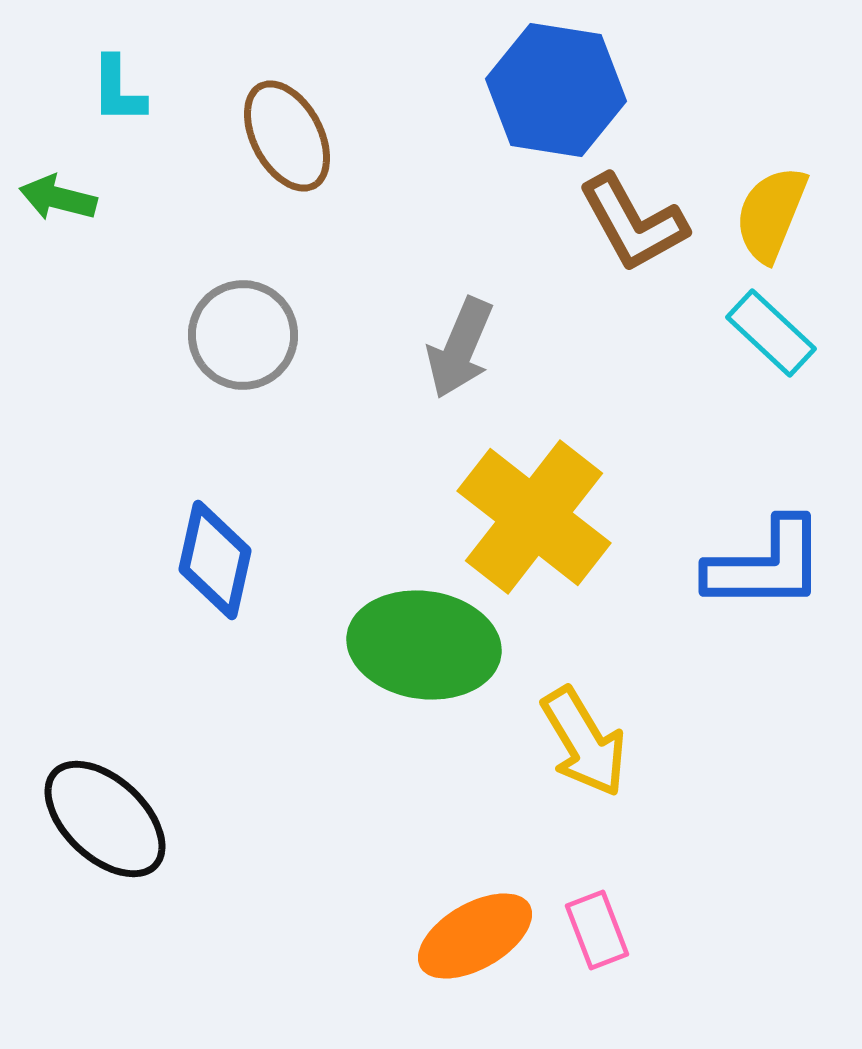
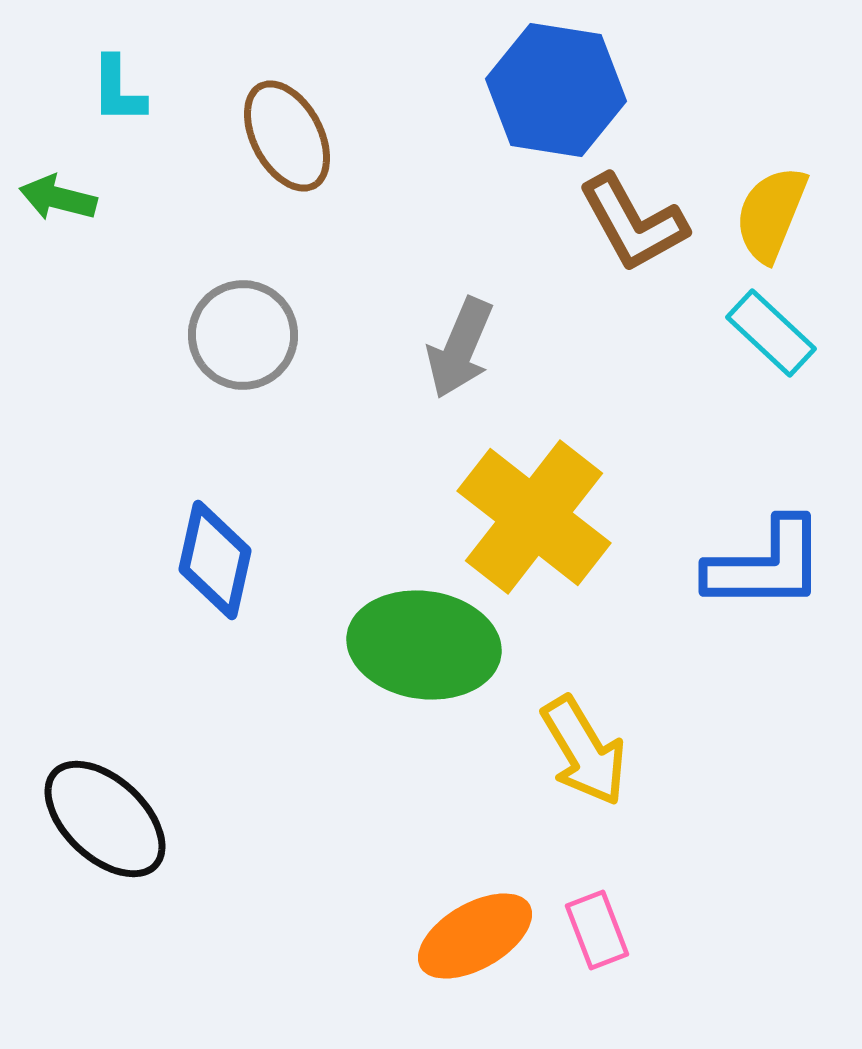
yellow arrow: moved 9 px down
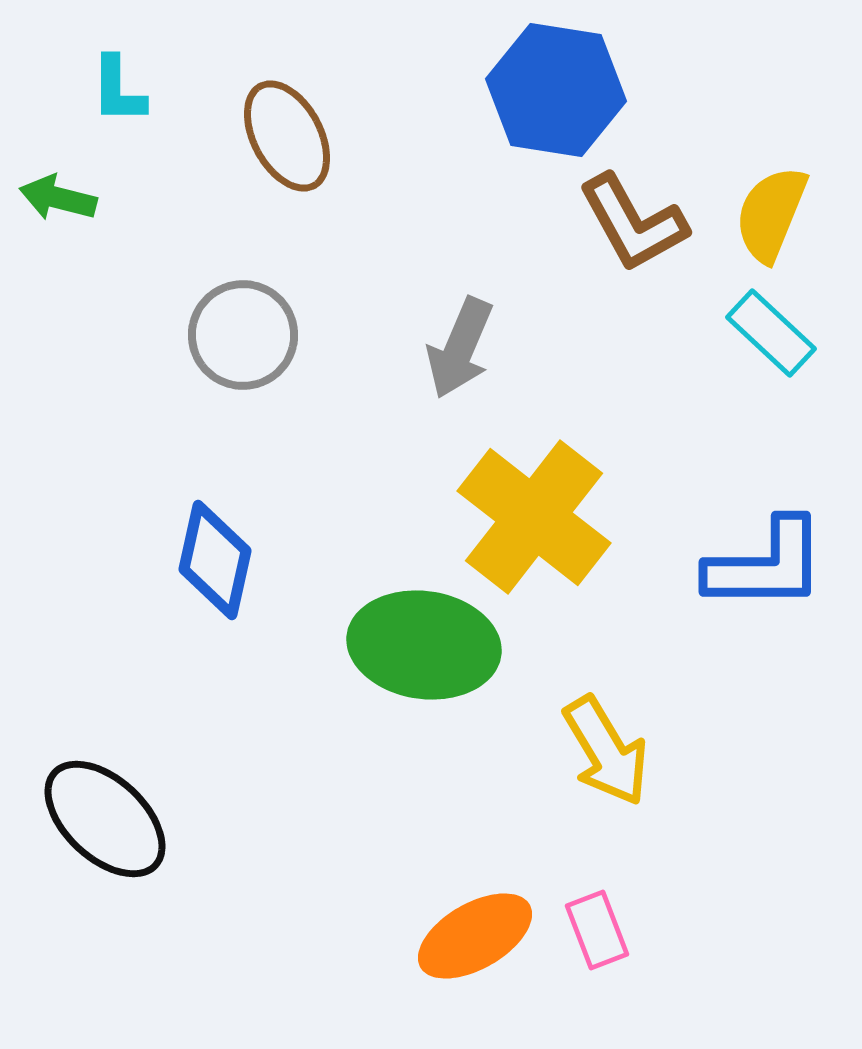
yellow arrow: moved 22 px right
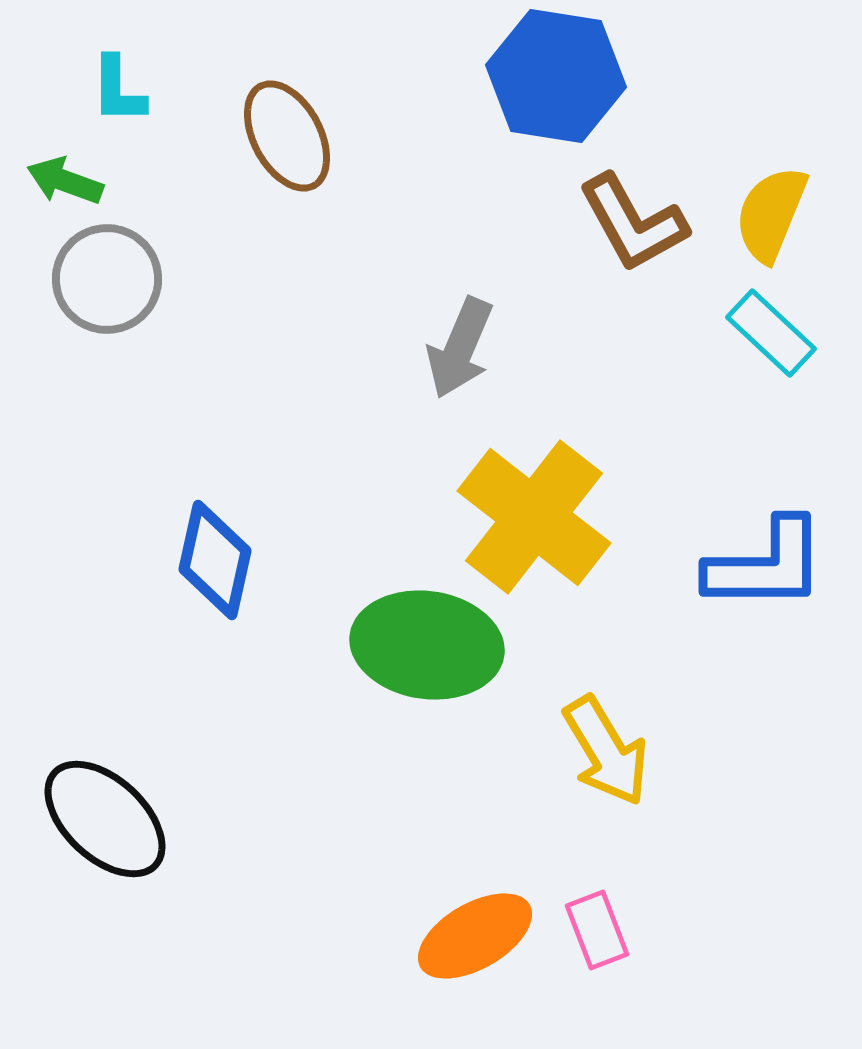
blue hexagon: moved 14 px up
green arrow: moved 7 px right, 17 px up; rotated 6 degrees clockwise
gray circle: moved 136 px left, 56 px up
green ellipse: moved 3 px right
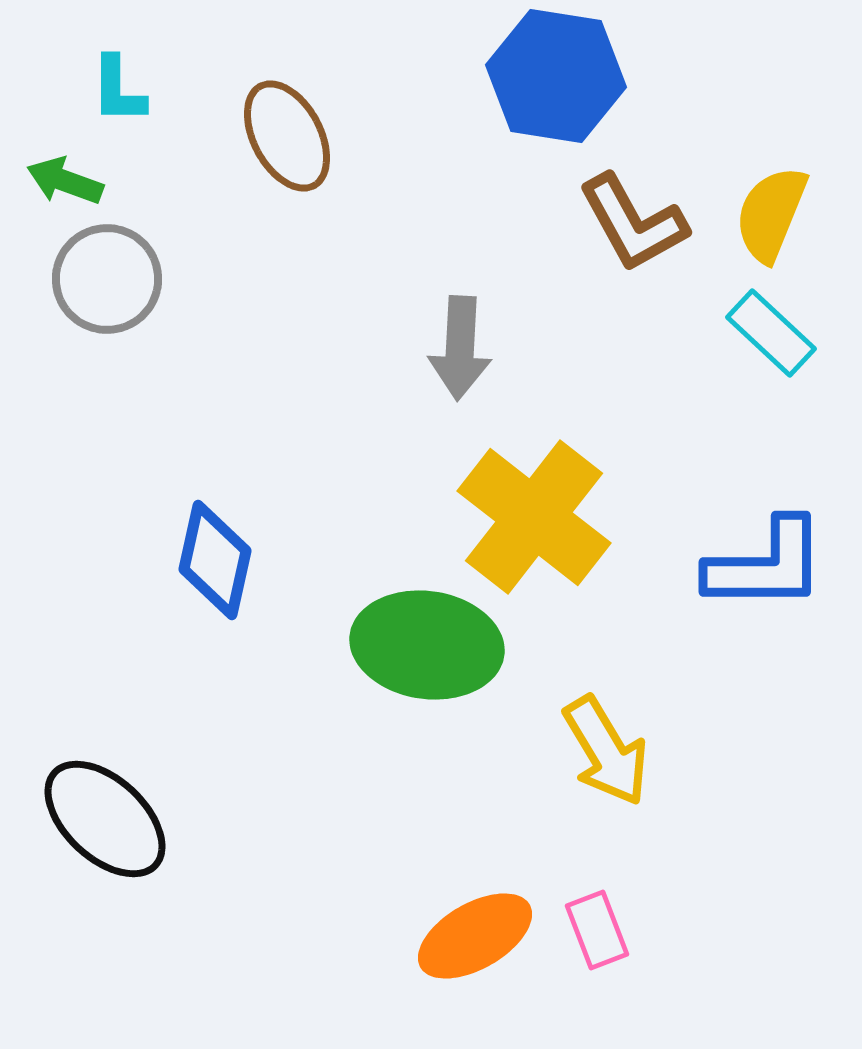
gray arrow: rotated 20 degrees counterclockwise
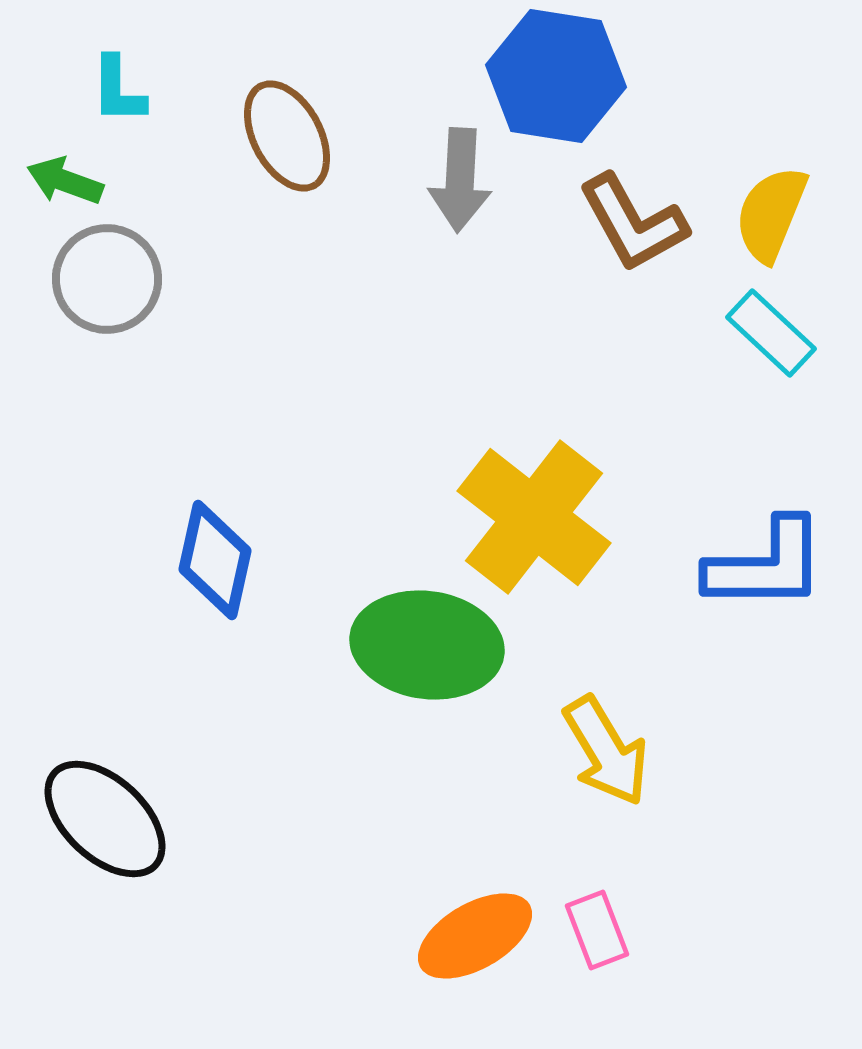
gray arrow: moved 168 px up
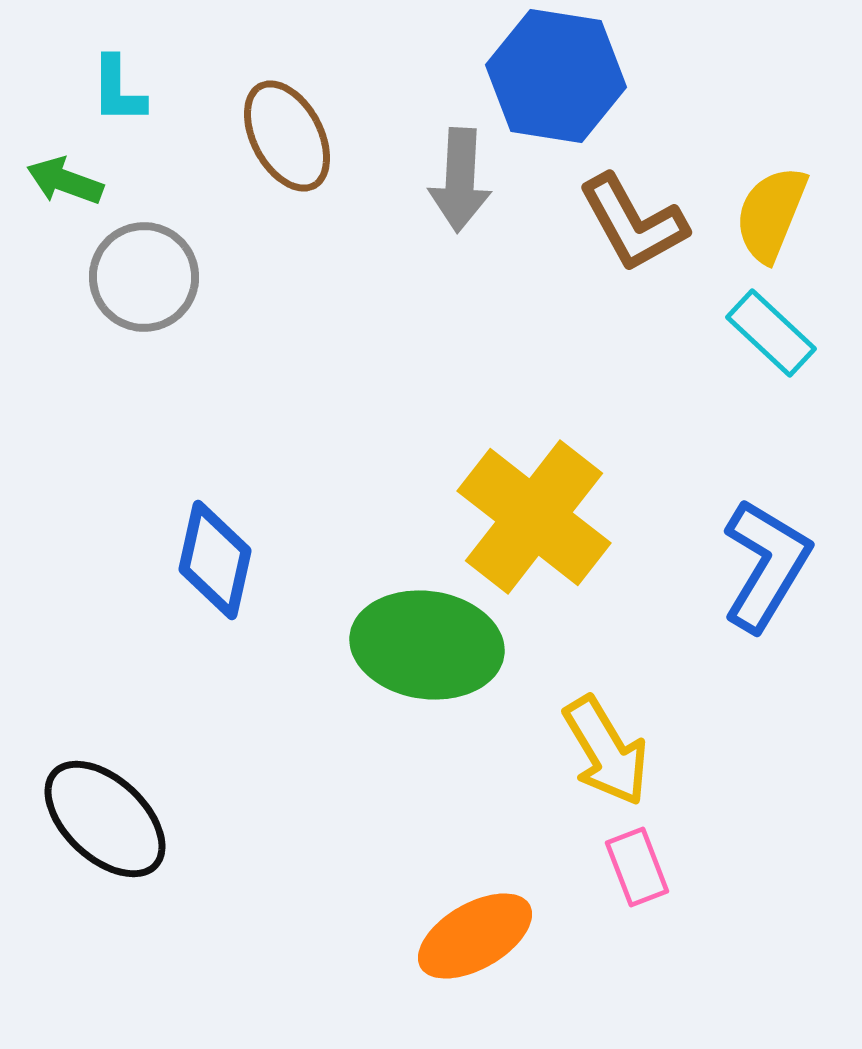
gray circle: moved 37 px right, 2 px up
blue L-shape: rotated 59 degrees counterclockwise
pink rectangle: moved 40 px right, 63 px up
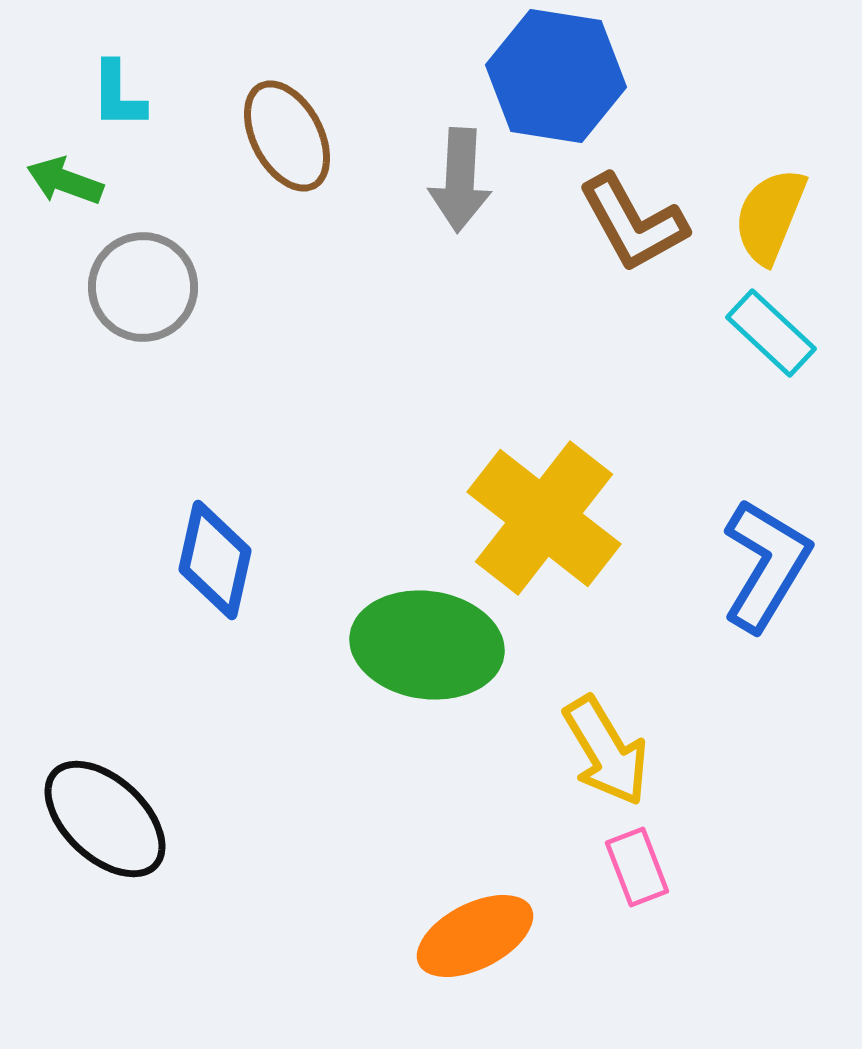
cyan L-shape: moved 5 px down
yellow semicircle: moved 1 px left, 2 px down
gray circle: moved 1 px left, 10 px down
yellow cross: moved 10 px right, 1 px down
orange ellipse: rotated 3 degrees clockwise
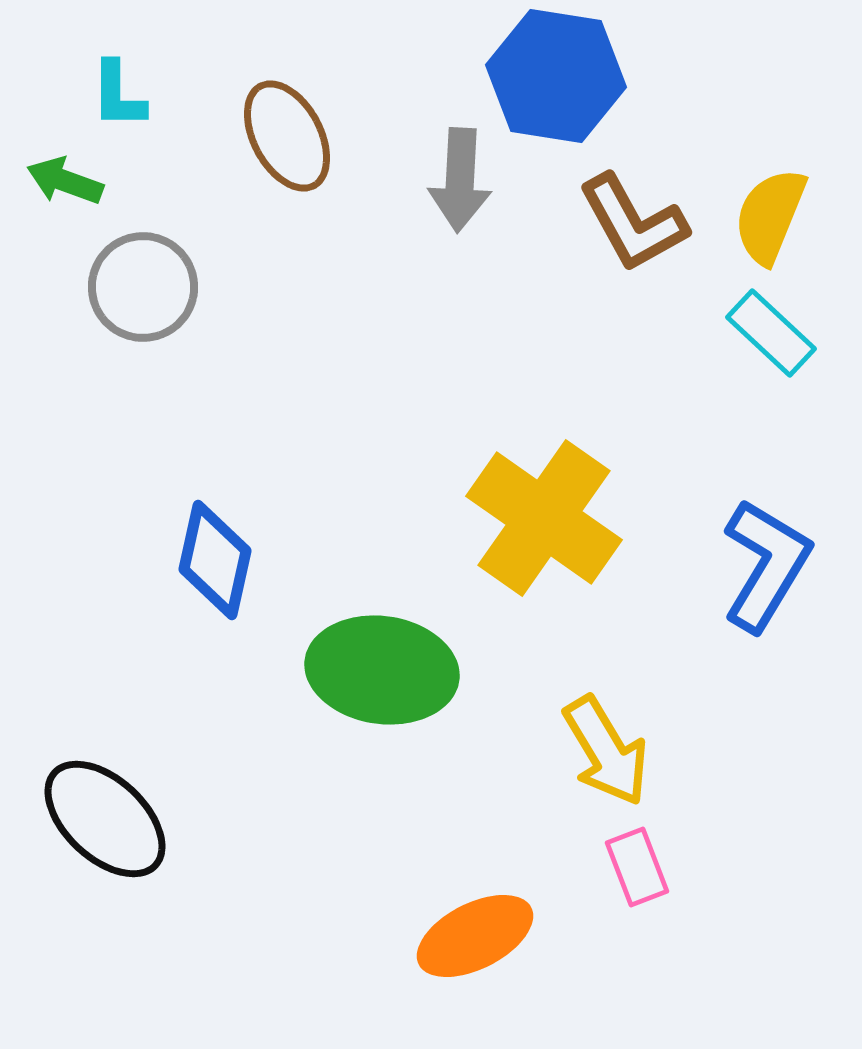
yellow cross: rotated 3 degrees counterclockwise
green ellipse: moved 45 px left, 25 px down
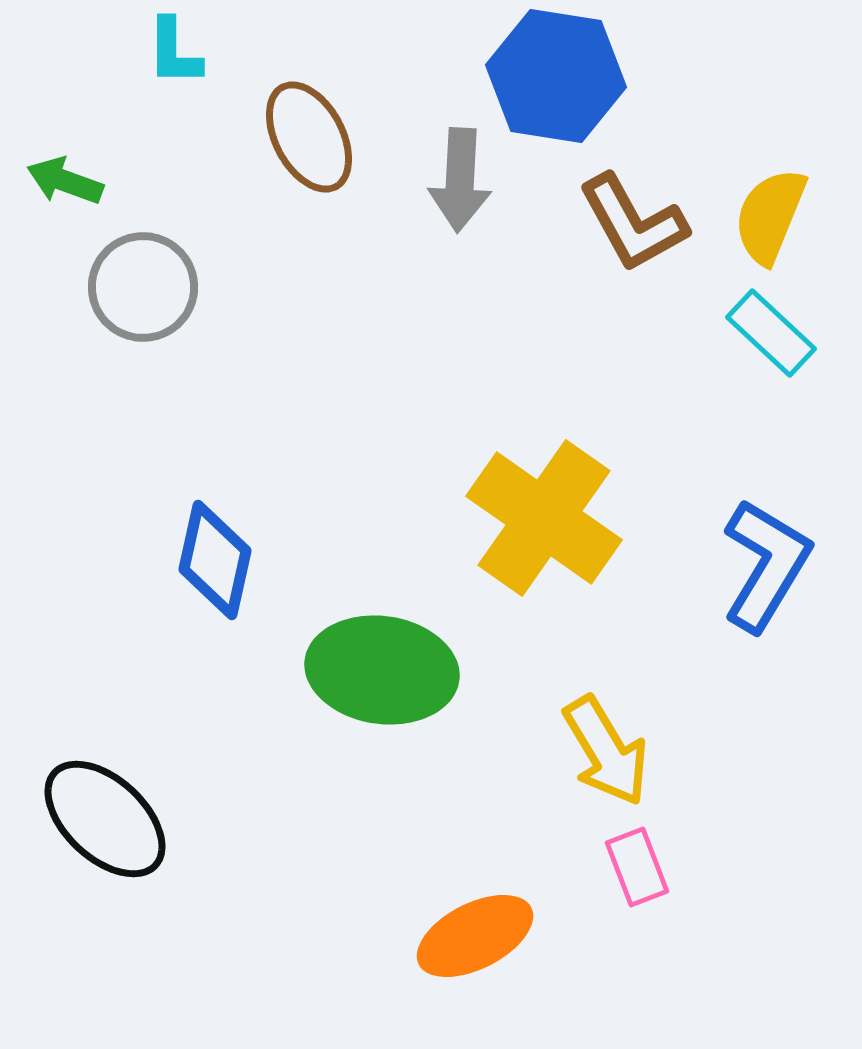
cyan L-shape: moved 56 px right, 43 px up
brown ellipse: moved 22 px right, 1 px down
